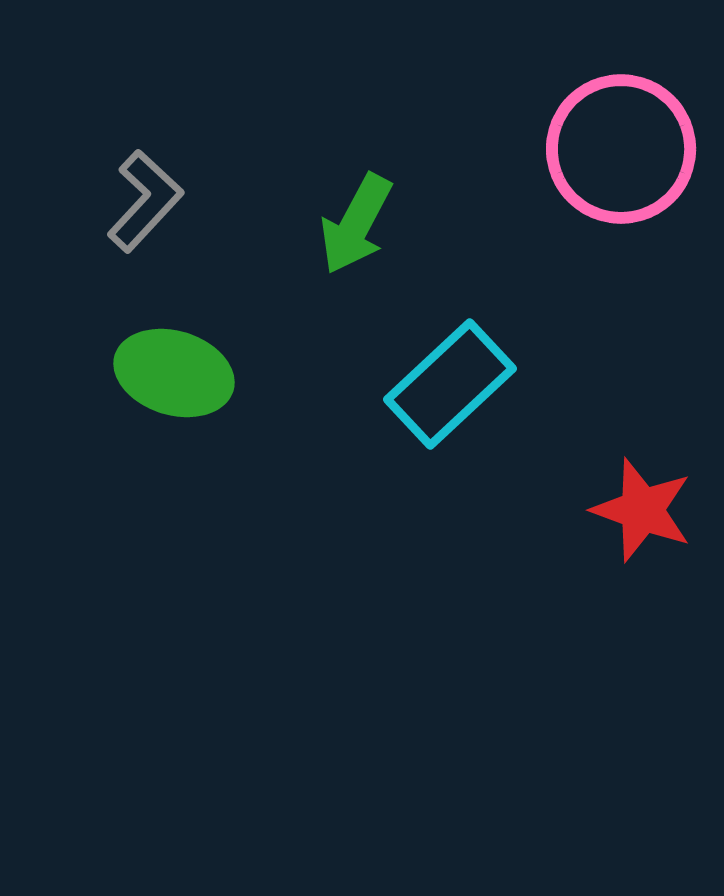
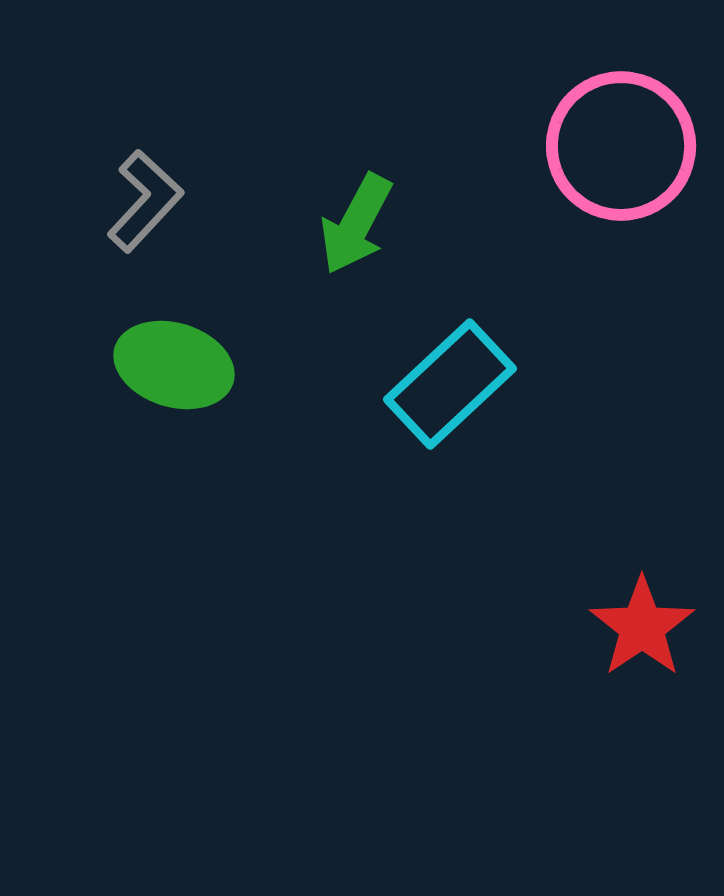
pink circle: moved 3 px up
green ellipse: moved 8 px up
red star: moved 117 px down; rotated 18 degrees clockwise
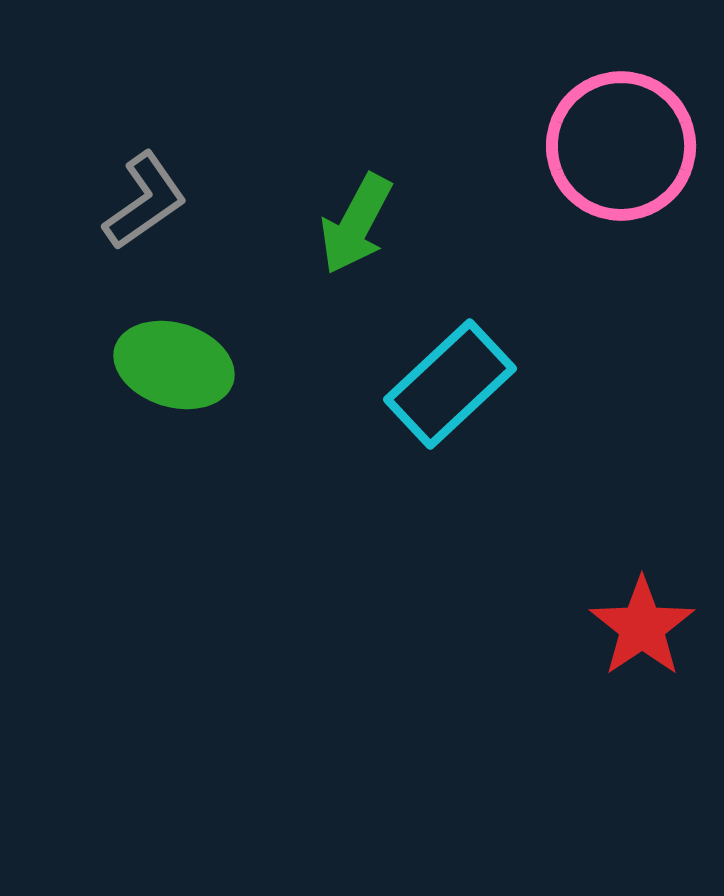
gray L-shape: rotated 12 degrees clockwise
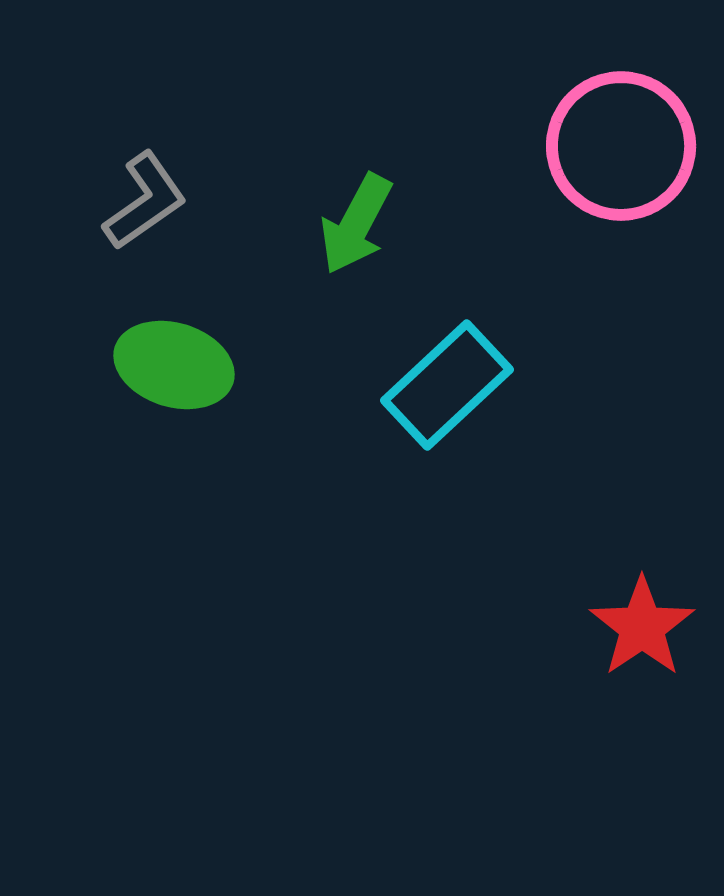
cyan rectangle: moved 3 px left, 1 px down
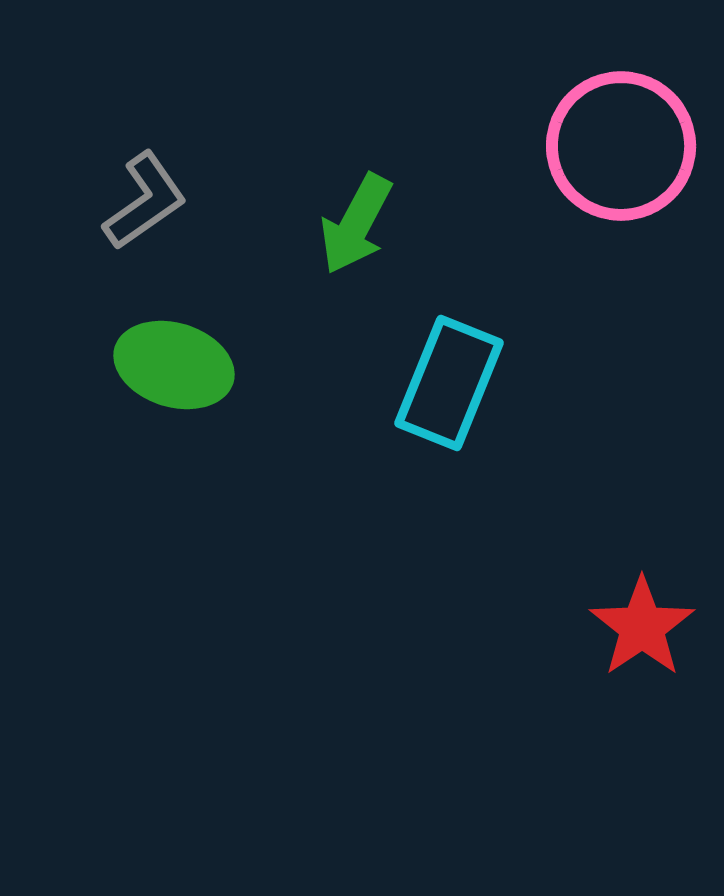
cyan rectangle: moved 2 px right, 2 px up; rotated 25 degrees counterclockwise
